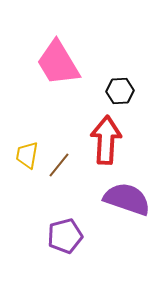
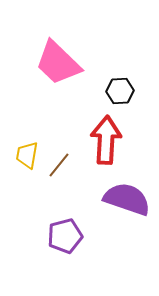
pink trapezoid: rotated 15 degrees counterclockwise
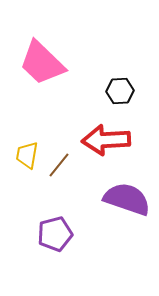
pink trapezoid: moved 16 px left
red arrow: rotated 96 degrees counterclockwise
purple pentagon: moved 10 px left, 2 px up
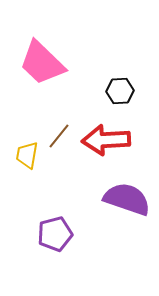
brown line: moved 29 px up
